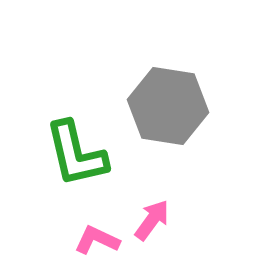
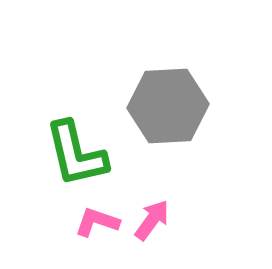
gray hexagon: rotated 12 degrees counterclockwise
pink L-shape: moved 18 px up; rotated 6 degrees counterclockwise
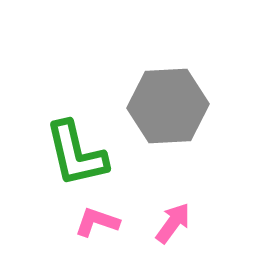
pink arrow: moved 21 px right, 3 px down
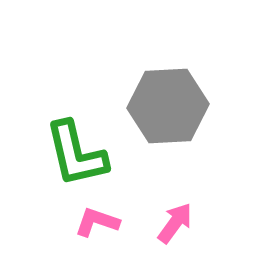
pink arrow: moved 2 px right
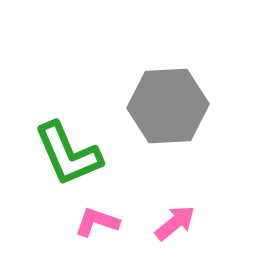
green L-shape: moved 8 px left; rotated 10 degrees counterclockwise
pink arrow: rotated 15 degrees clockwise
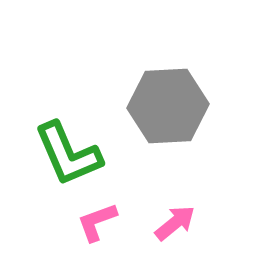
pink L-shape: rotated 39 degrees counterclockwise
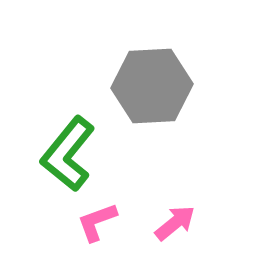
gray hexagon: moved 16 px left, 20 px up
green L-shape: rotated 62 degrees clockwise
